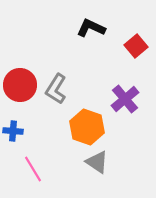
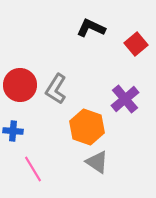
red square: moved 2 px up
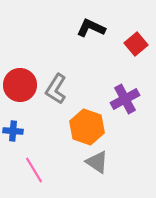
purple cross: rotated 12 degrees clockwise
pink line: moved 1 px right, 1 px down
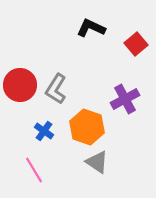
blue cross: moved 31 px right; rotated 30 degrees clockwise
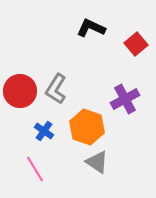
red circle: moved 6 px down
pink line: moved 1 px right, 1 px up
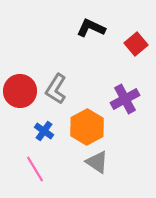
orange hexagon: rotated 12 degrees clockwise
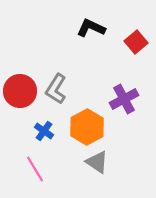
red square: moved 2 px up
purple cross: moved 1 px left
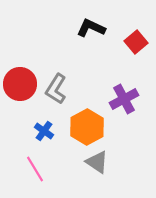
red circle: moved 7 px up
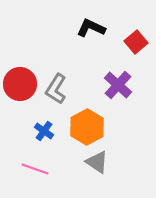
purple cross: moved 6 px left, 14 px up; rotated 20 degrees counterclockwise
pink line: rotated 40 degrees counterclockwise
